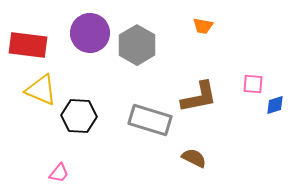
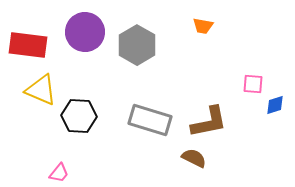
purple circle: moved 5 px left, 1 px up
brown L-shape: moved 10 px right, 25 px down
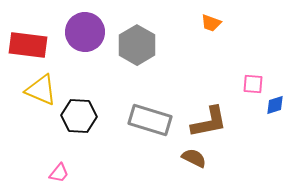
orange trapezoid: moved 8 px right, 3 px up; rotated 10 degrees clockwise
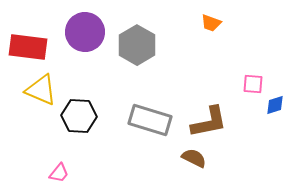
red rectangle: moved 2 px down
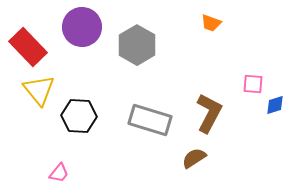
purple circle: moved 3 px left, 5 px up
red rectangle: rotated 39 degrees clockwise
yellow triangle: moved 2 px left; rotated 28 degrees clockwise
brown L-shape: moved 9 px up; rotated 51 degrees counterclockwise
brown semicircle: rotated 60 degrees counterclockwise
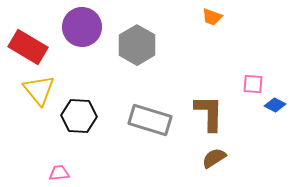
orange trapezoid: moved 1 px right, 6 px up
red rectangle: rotated 15 degrees counterclockwise
blue diamond: rotated 45 degrees clockwise
brown L-shape: rotated 27 degrees counterclockwise
brown semicircle: moved 20 px right
pink trapezoid: rotated 135 degrees counterclockwise
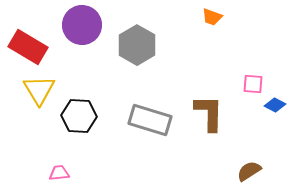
purple circle: moved 2 px up
yellow triangle: rotated 8 degrees clockwise
brown semicircle: moved 35 px right, 13 px down
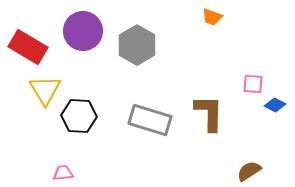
purple circle: moved 1 px right, 6 px down
yellow triangle: moved 6 px right
pink trapezoid: moved 4 px right
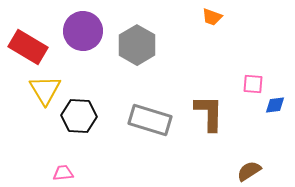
blue diamond: rotated 35 degrees counterclockwise
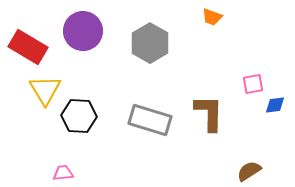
gray hexagon: moved 13 px right, 2 px up
pink square: rotated 15 degrees counterclockwise
